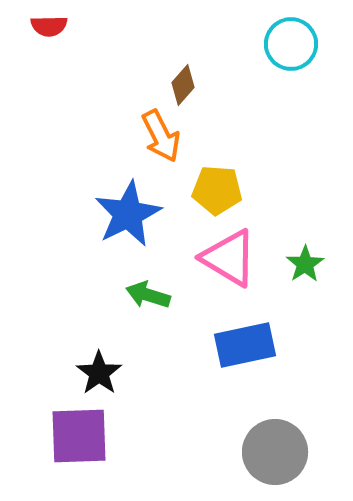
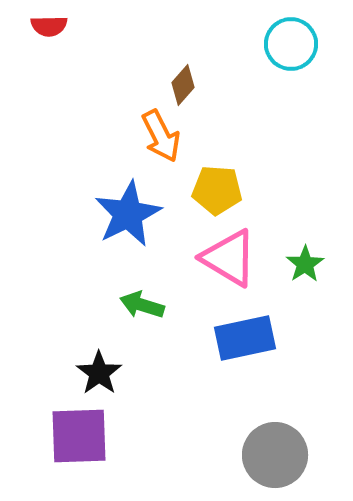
green arrow: moved 6 px left, 10 px down
blue rectangle: moved 7 px up
gray circle: moved 3 px down
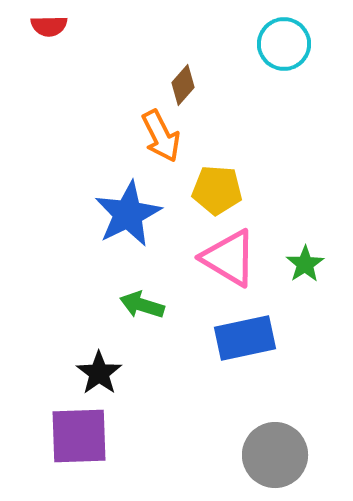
cyan circle: moved 7 px left
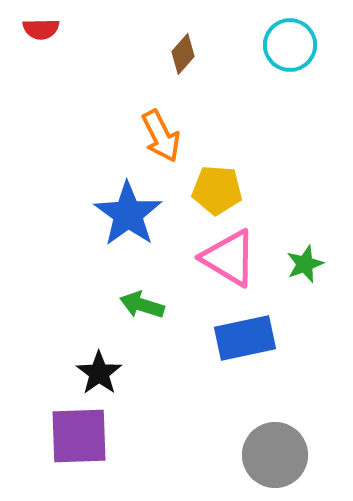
red semicircle: moved 8 px left, 3 px down
cyan circle: moved 6 px right, 1 px down
brown diamond: moved 31 px up
blue star: rotated 10 degrees counterclockwise
green star: rotated 12 degrees clockwise
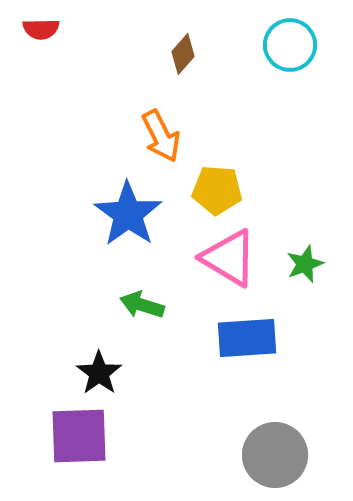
blue rectangle: moved 2 px right; rotated 8 degrees clockwise
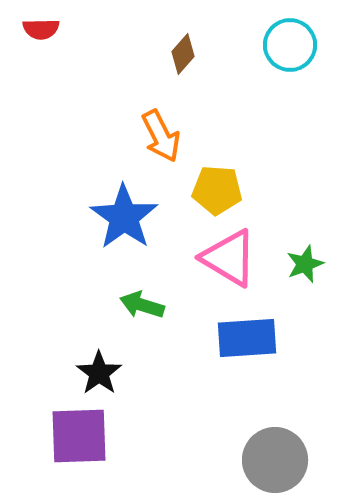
blue star: moved 4 px left, 3 px down
gray circle: moved 5 px down
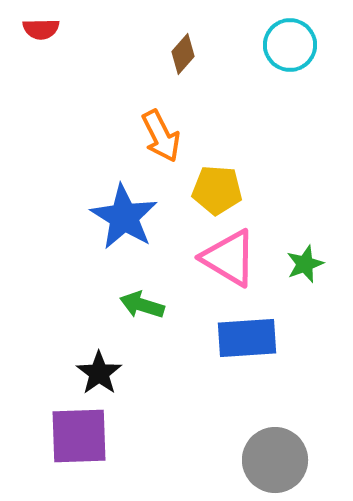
blue star: rotated 4 degrees counterclockwise
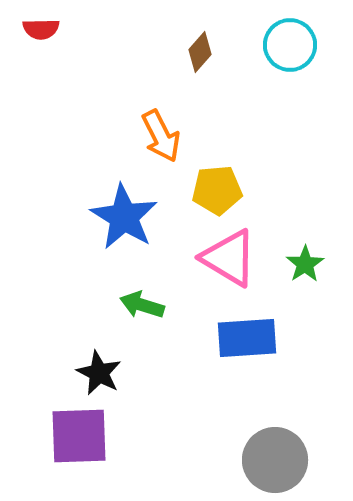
brown diamond: moved 17 px right, 2 px up
yellow pentagon: rotated 9 degrees counterclockwise
green star: rotated 12 degrees counterclockwise
black star: rotated 9 degrees counterclockwise
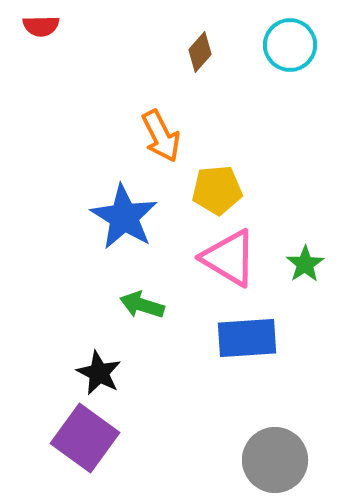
red semicircle: moved 3 px up
purple square: moved 6 px right, 2 px down; rotated 38 degrees clockwise
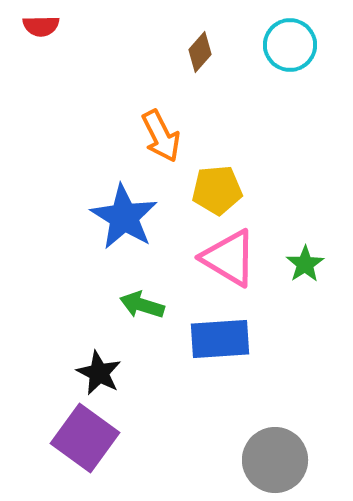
blue rectangle: moved 27 px left, 1 px down
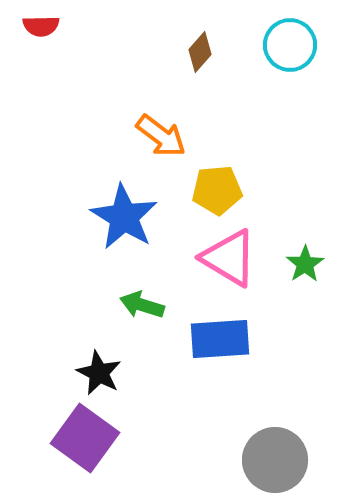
orange arrow: rotated 26 degrees counterclockwise
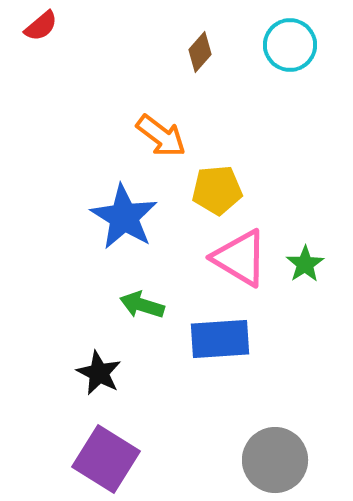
red semicircle: rotated 39 degrees counterclockwise
pink triangle: moved 11 px right
purple square: moved 21 px right, 21 px down; rotated 4 degrees counterclockwise
